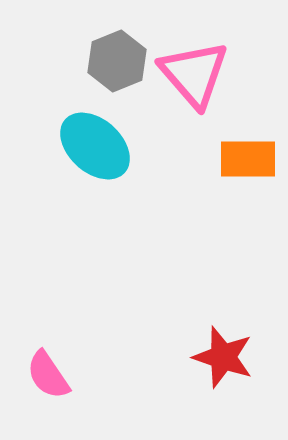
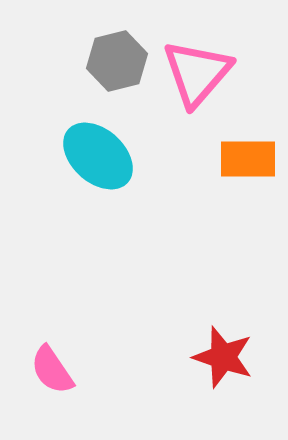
gray hexagon: rotated 8 degrees clockwise
pink triangle: moved 3 px right, 1 px up; rotated 22 degrees clockwise
cyan ellipse: moved 3 px right, 10 px down
pink semicircle: moved 4 px right, 5 px up
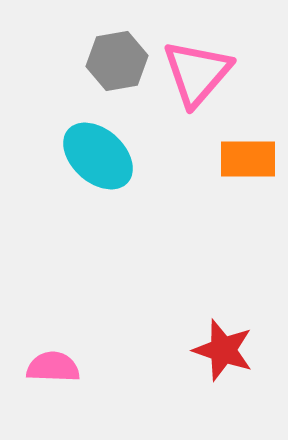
gray hexagon: rotated 4 degrees clockwise
red star: moved 7 px up
pink semicircle: moved 1 px right, 3 px up; rotated 126 degrees clockwise
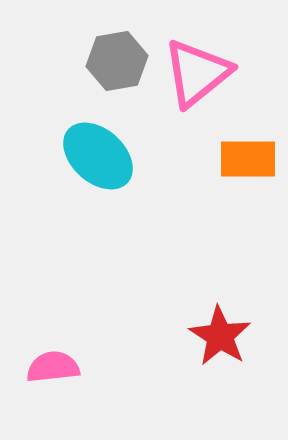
pink triangle: rotated 10 degrees clockwise
red star: moved 3 px left, 14 px up; rotated 14 degrees clockwise
pink semicircle: rotated 8 degrees counterclockwise
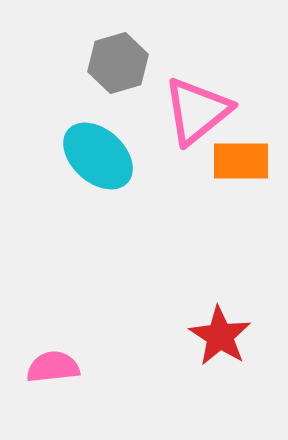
gray hexagon: moved 1 px right, 2 px down; rotated 6 degrees counterclockwise
pink triangle: moved 38 px down
orange rectangle: moved 7 px left, 2 px down
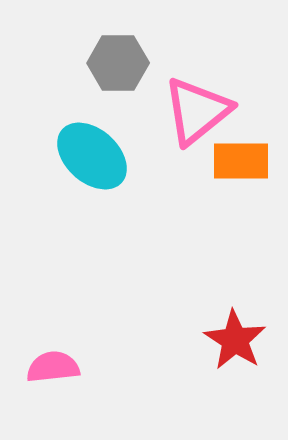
gray hexagon: rotated 16 degrees clockwise
cyan ellipse: moved 6 px left
red star: moved 15 px right, 4 px down
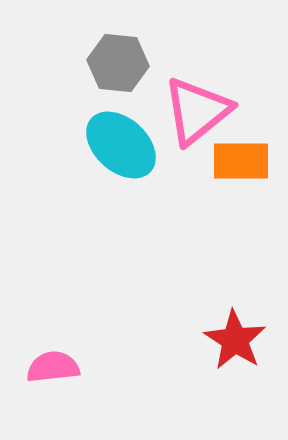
gray hexagon: rotated 6 degrees clockwise
cyan ellipse: moved 29 px right, 11 px up
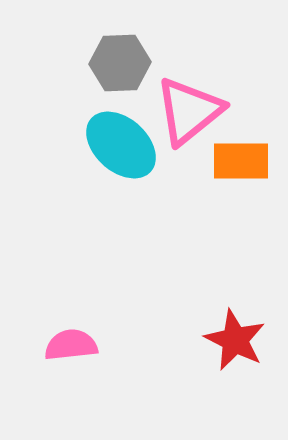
gray hexagon: moved 2 px right; rotated 8 degrees counterclockwise
pink triangle: moved 8 px left
red star: rotated 6 degrees counterclockwise
pink semicircle: moved 18 px right, 22 px up
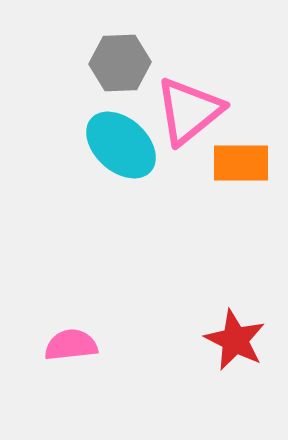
orange rectangle: moved 2 px down
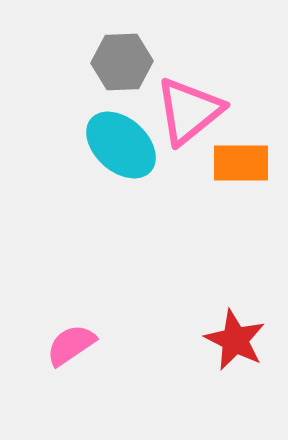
gray hexagon: moved 2 px right, 1 px up
pink semicircle: rotated 28 degrees counterclockwise
